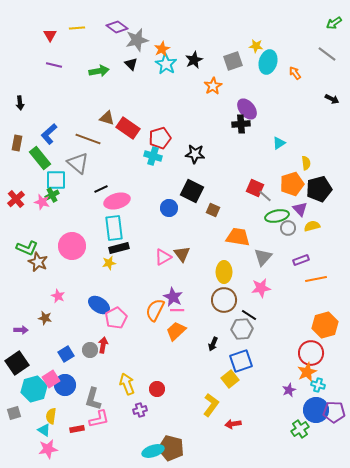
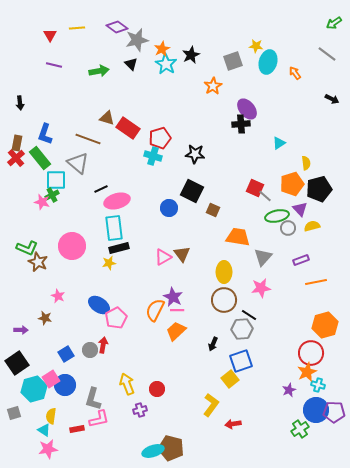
black star at (194, 60): moved 3 px left, 5 px up
blue L-shape at (49, 134): moved 4 px left; rotated 30 degrees counterclockwise
red cross at (16, 199): moved 41 px up
orange line at (316, 279): moved 3 px down
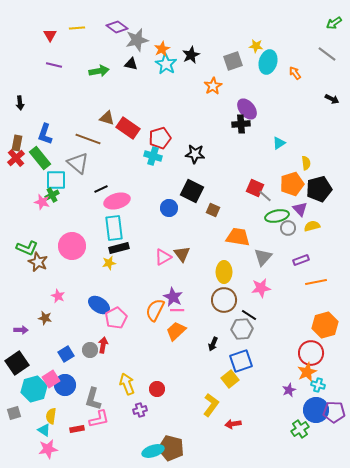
black triangle at (131, 64): rotated 32 degrees counterclockwise
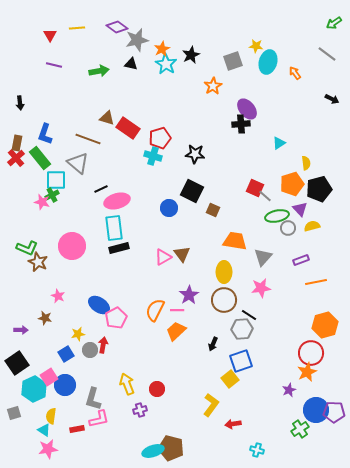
orange trapezoid at (238, 237): moved 3 px left, 4 px down
yellow star at (109, 263): moved 31 px left, 71 px down
purple star at (173, 297): moved 16 px right, 2 px up; rotated 12 degrees clockwise
pink square at (51, 379): moved 2 px left, 2 px up
cyan cross at (318, 385): moved 61 px left, 65 px down
cyan hexagon at (34, 389): rotated 10 degrees counterclockwise
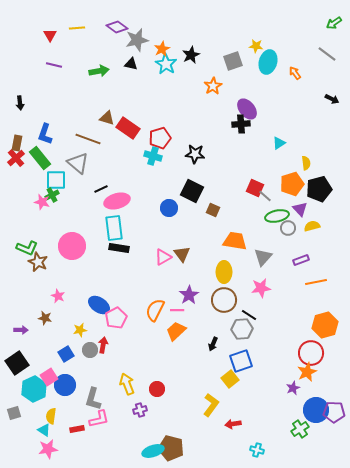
black rectangle at (119, 248): rotated 24 degrees clockwise
yellow star at (78, 334): moved 2 px right, 4 px up
purple star at (289, 390): moved 4 px right, 2 px up
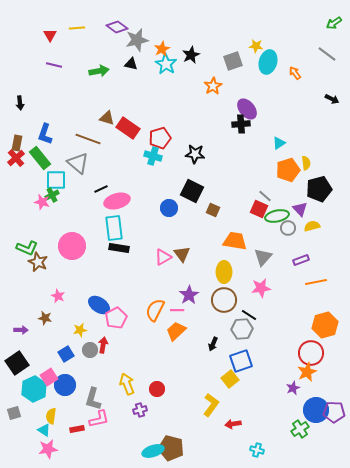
orange pentagon at (292, 184): moved 4 px left, 14 px up
red square at (255, 188): moved 4 px right, 21 px down
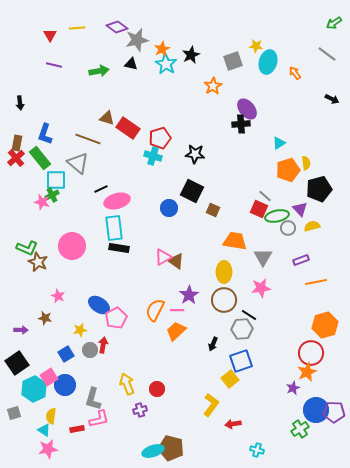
brown triangle at (182, 254): moved 6 px left, 7 px down; rotated 18 degrees counterclockwise
gray triangle at (263, 257): rotated 12 degrees counterclockwise
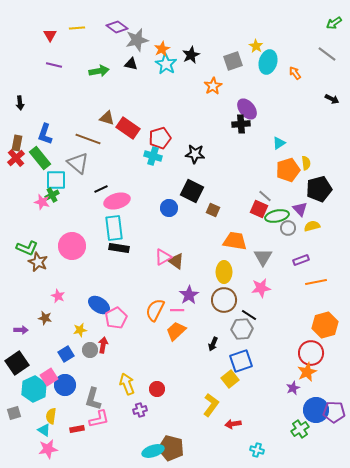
yellow star at (256, 46): rotated 24 degrees clockwise
